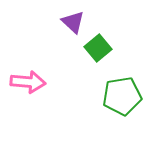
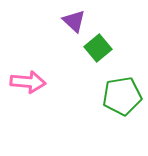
purple triangle: moved 1 px right, 1 px up
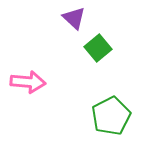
purple triangle: moved 3 px up
green pentagon: moved 11 px left, 20 px down; rotated 18 degrees counterclockwise
